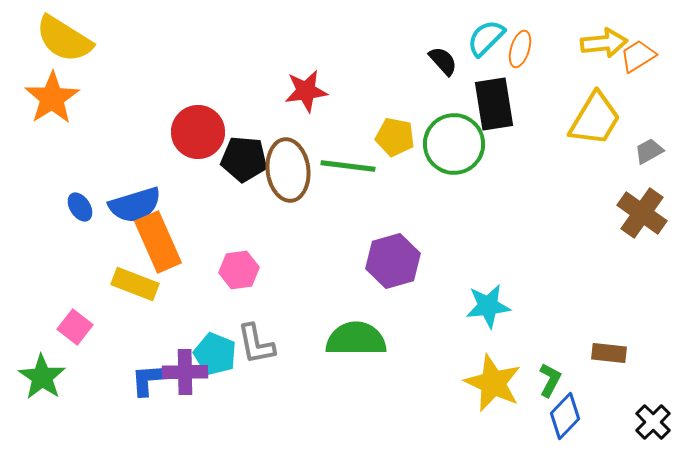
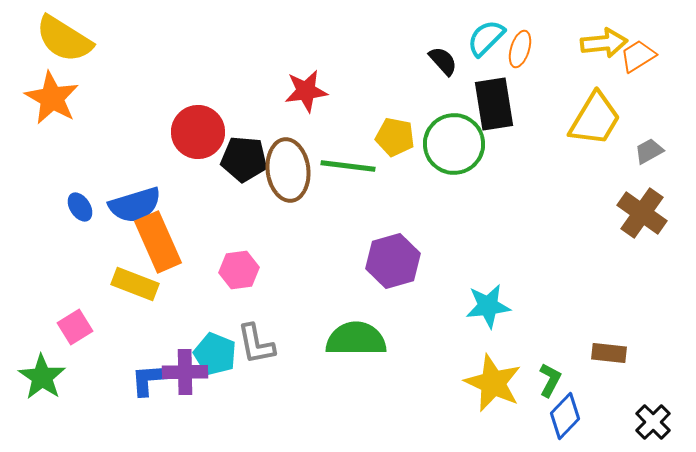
orange star: rotated 10 degrees counterclockwise
pink square: rotated 20 degrees clockwise
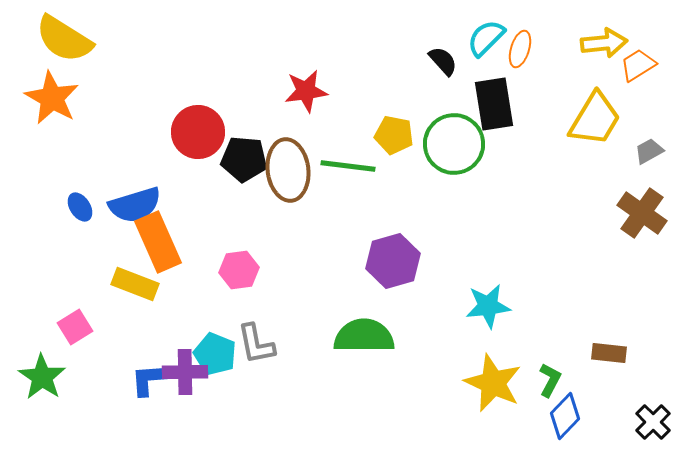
orange trapezoid: moved 9 px down
yellow pentagon: moved 1 px left, 2 px up
green semicircle: moved 8 px right, 3 px up
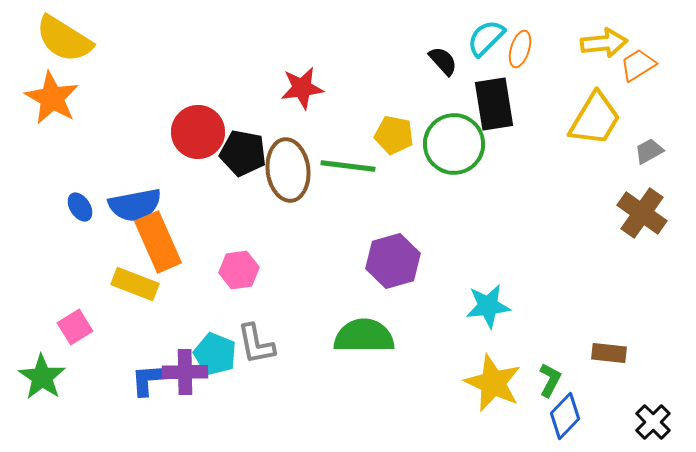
red star: moved 4 px left, 3 px up
black pentagon: moved 1 px left, 6 px up; rotated 6 degrees clockwise
blue semicircle: rotated 6 degrees clockwise
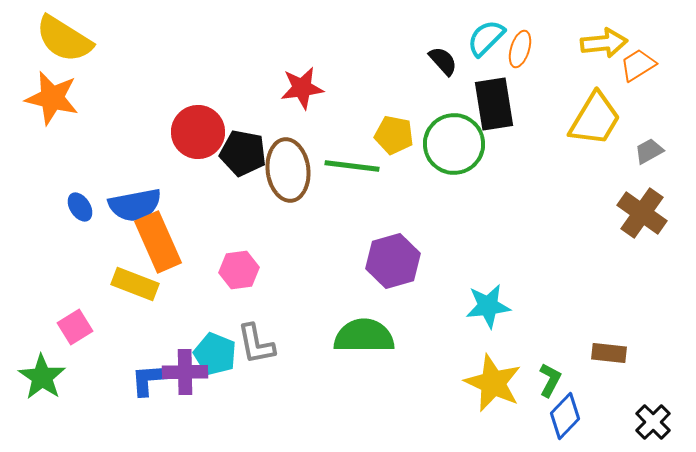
orange star: rotated 16 degrees counterclockwise
green line: moved 4 px right
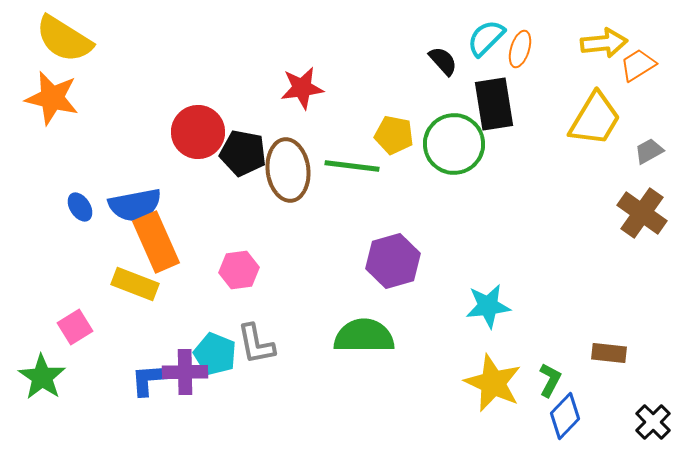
orange rectangle: moved 2 px left
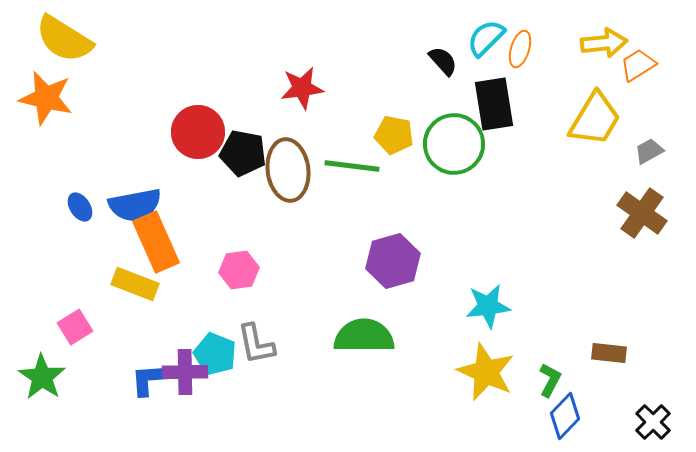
orange star: moved 6 px left
yellow star: moved 7 px left, 11 px up
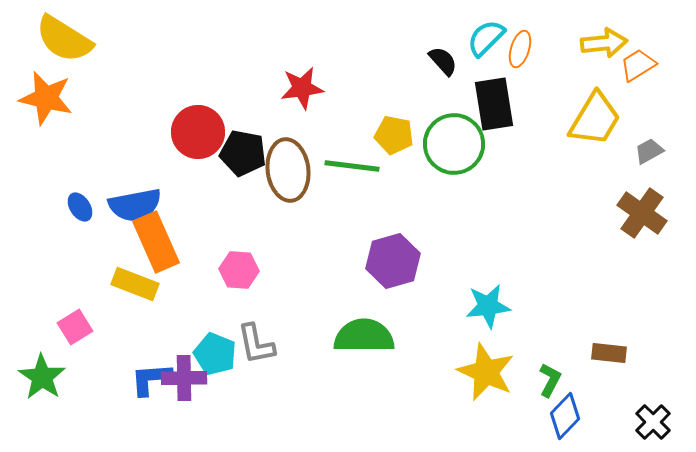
pink hexagon: rotated 12 degrees clockwise
purple cross: moved 1 px left, 6 px down
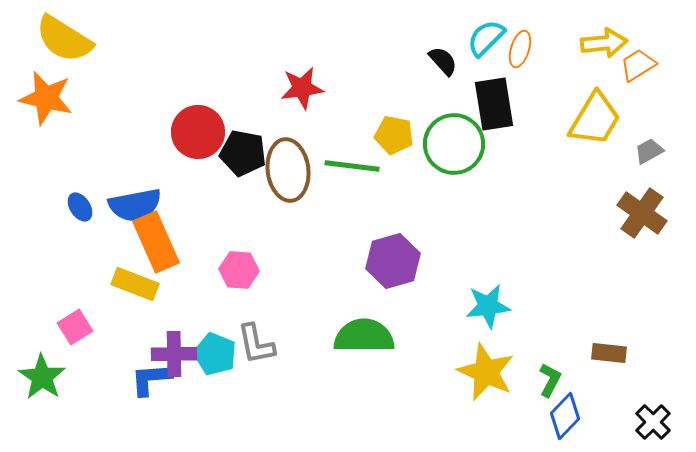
purple cross: moved 10 px left, 24 px up
